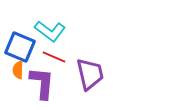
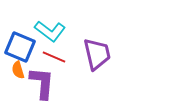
orange semicircle: rotated 18 degrees counterclockwise
purple trapezoid: moved 7 px right, 20 px up
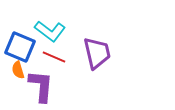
purple trapezoid: moved 1 px up
purple L-shape: moved 1 px left, 3 px down
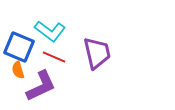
blue square: moved 1 px left
purple L-shape: rotated 60 degrees clockwise
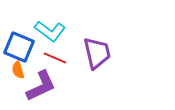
red line: moved 1 px right, 1 px down
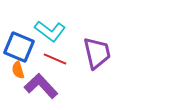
red line: moved 1 px down
purple L-shape: rotated 108 degrees counterclockwise
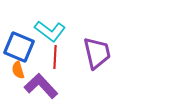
red line: moved 2 px up; rotated 70 degrees clockwise
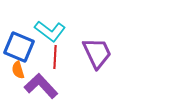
purple trapezoid: rotated 12 degrees counterclockwise
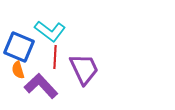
purple trapezoid: moved 13 px left, 16 px down
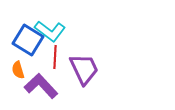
blue square: moved 9 px right, 7 px up; rotated 8 degrees clockwise
